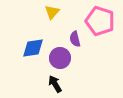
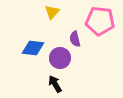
pink pentagon: rotated 12 degrees counterclockwise
blue diamond: rotated 15 degrees clockwise
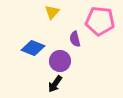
blue diamond: rotated 15 degrees clockwise
purple circle: moved 3 px down
black arrow: rotated 114 degrees counterclockwise
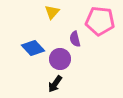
blue diamond: rotated 25 degrees clockwise
purple circle: moved 2 px up
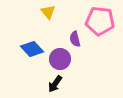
yellow triangle: moved 4 px left; rotated 21 degrees counterclockwise
blue diamond: moved 1 px left, 1 px down
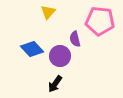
yellow triangle: rotated 21 degrees clockwise
purple circle: moved 3 px up
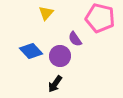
yellow triangle: moved 2 px left, 1 px down
pink pentagon: moved 3 px up; rotated 8 degrees clockwise
purple semicircle: rotated 21 degrees counterclockwise
blue diamond: moved 1 px left, 2 px down
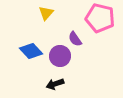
black arrow: rotated 36 degrees clockwise
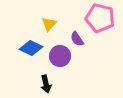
yellow triangle: moved 3 px right, 11 px down
purple semicircle: moved 2 px right
blue diamond: moved 3 px up; rotated 20 degrees counterclockwise
black arrow: moved 9 px left; rotated 84 degrees counterclockwise
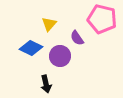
pink pentagon: moved 2 px right, 1 px down
purple semicircle: moved 1 px up
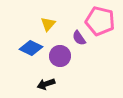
pink pentagon: moved 2 px left, 2 px down
yellow triangle: moved 1 px left
purple semicircle: moved 2 px right
black arrow: rotated 84 degrees clockwise
